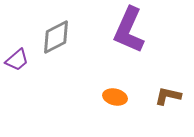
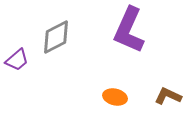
brown L-shape: rotated 12 degrees clockwise
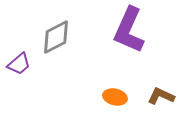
purple trapezoid: moved 2 px right, 4 px down
brown L-shape: moved 7 px left
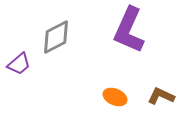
orange ellipse: rotated 10 degrees clockwise
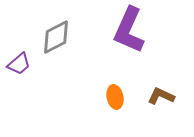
orange ellipse: rotated 55 degrees clockwise
